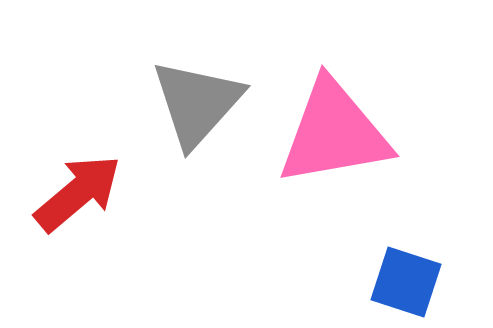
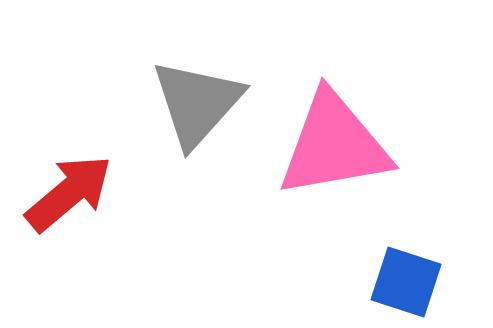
pink triangle: moved 12 px down
red arrow: moved 9 px left
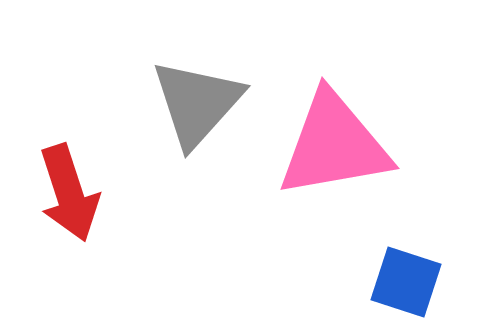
red arrow: rotated 112 degrees clockwise
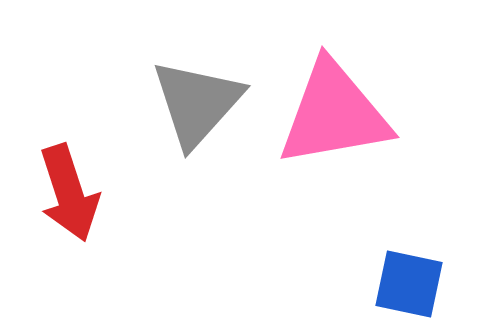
pink triangle: moved 31 px up
blue square: moved 3 px right, 2 px down; rotated 6 degrees counterclockwise
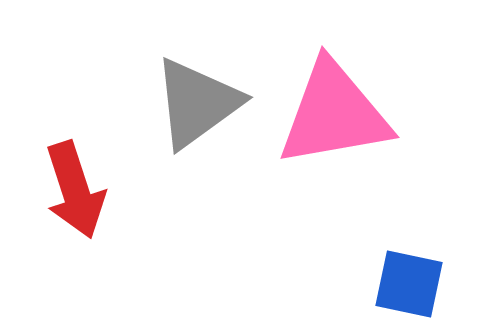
gray triangle: rotated 12 degrees clockwise
red arrow: moved 6 px right, 3 px up
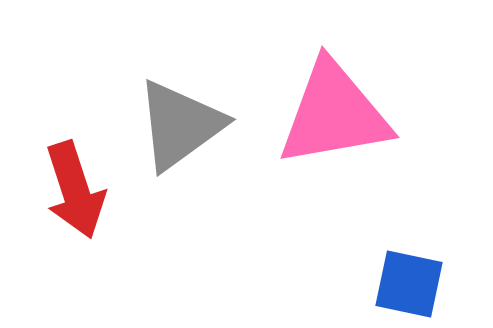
gray triangle: moved 17 px left, 22 px down
